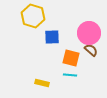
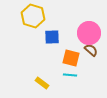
yellow rectangle: rotated 24 degrees clockwise
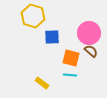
brown semicircle: moved 1 px down
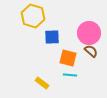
orange square: moved 3 px left
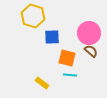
orange square: moved 1 px left
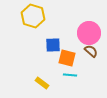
blue square: moved 1 px right, 8 px down
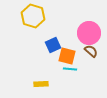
blue square: rotated 21 degrees counterclockwise
orange square: moved 2 px up
cyan line: moved 6 px up
yellow rectangle: moved 1 px left, 1 px down; rotated 40 degrees counterclockwise
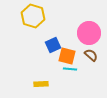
brown semicircle: moved 4 px down
